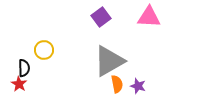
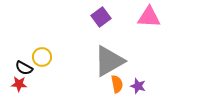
yellow circle: moved 2 px left, 7 px down
black semicircle: rotated 120 degrees clockwise
red star: rotated 28 degrees counterclockwise
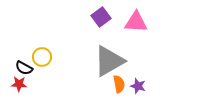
pink triangle: moved 13 px left, 5 px down
orange semicircle: moved 2 px right
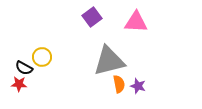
purple square: moved 9 px left
gray triangle: rotated 16 degrees clockwise
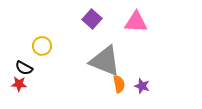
purple square: moved 2 px down; rotated 12 degrees counterclockwise
yellow circle: moved 11 px up
gray triangle: moved 4 px left; rotated 36 degrees clockwise
purple star: moved 4 px right
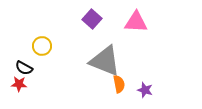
purple star: moved 3 px right, 4 px down
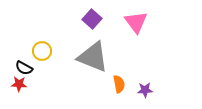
pink triangle: rotated 50 degrees clockwise
yellow circle: moved 5 px down
gray triangle: moved 12 px left, 4 px up
purple star: rotated 21 degrees counterclockwise
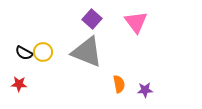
yellow circle: moved 1 px right, 1 px down
gray triangle: moved 6 px left, 5 px up
black semicircle: moved 15 px up
